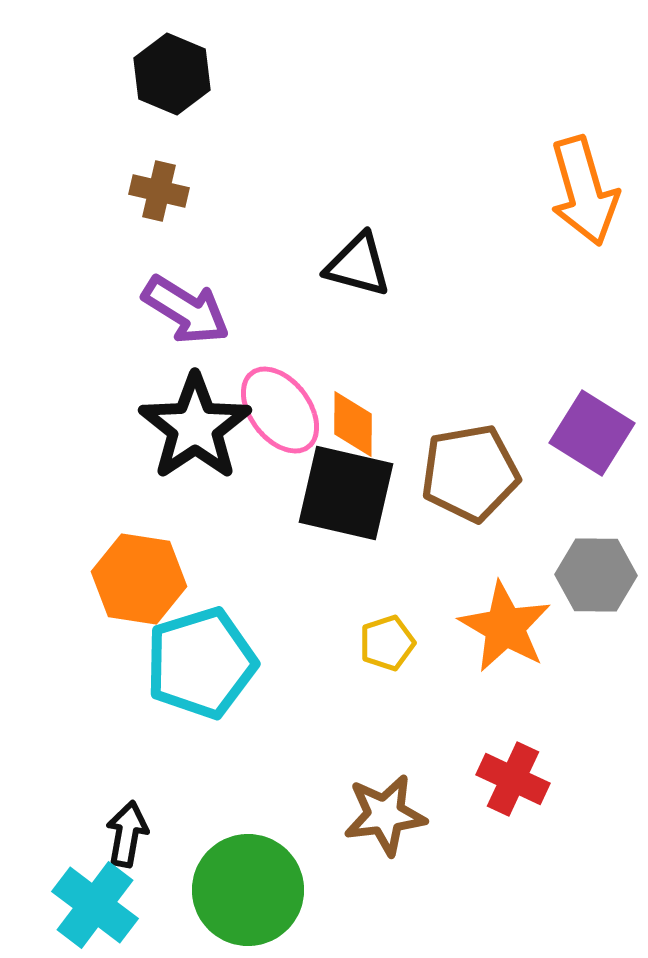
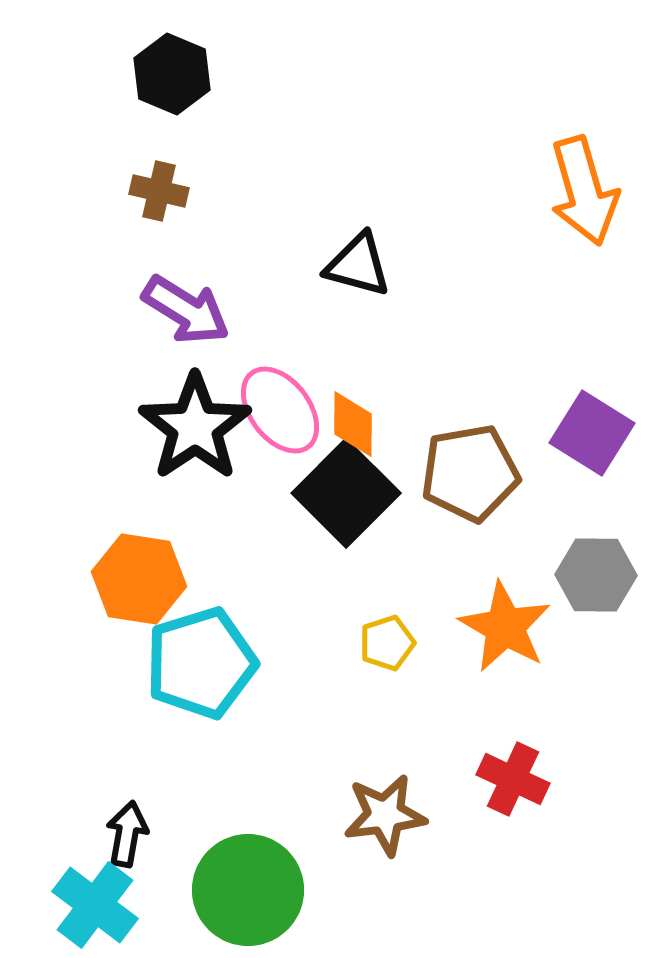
black square: rotated 32 degrees clockwise
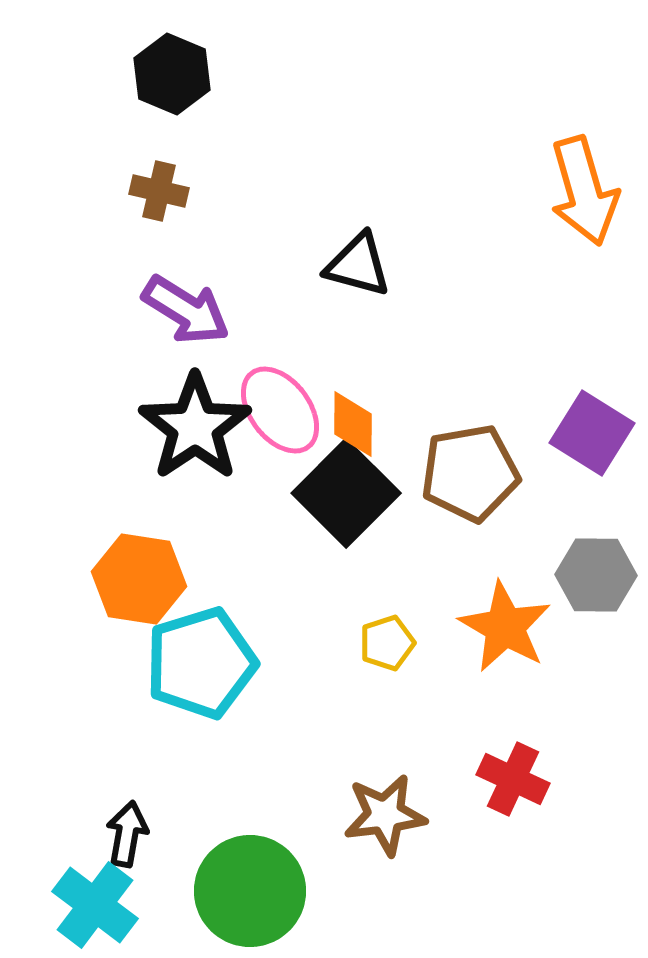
green circle: moved 2 px right, 1 px down
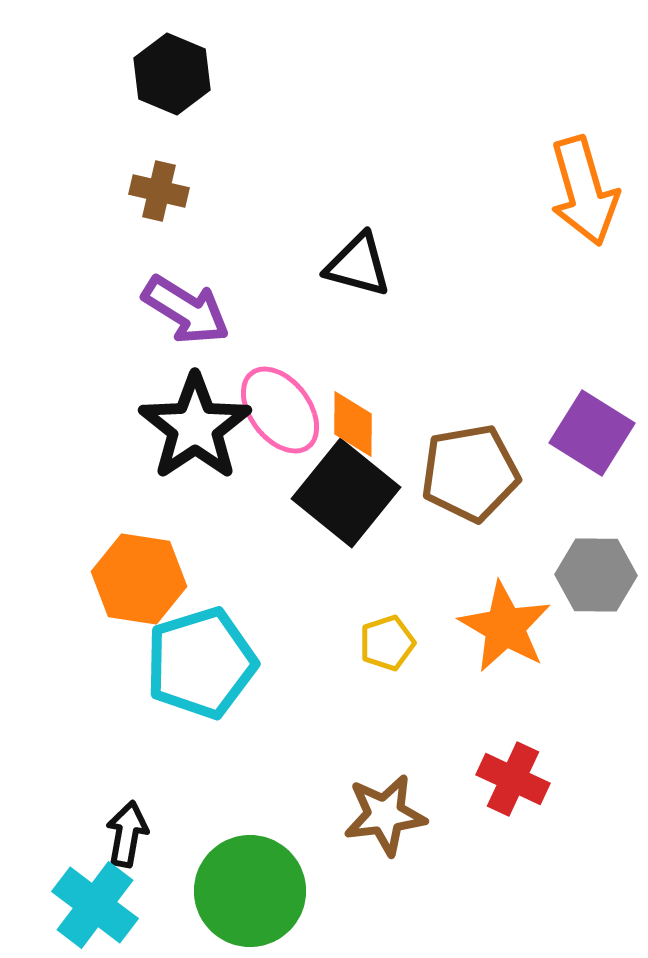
black square: rotated 6 degrees counterclockwise
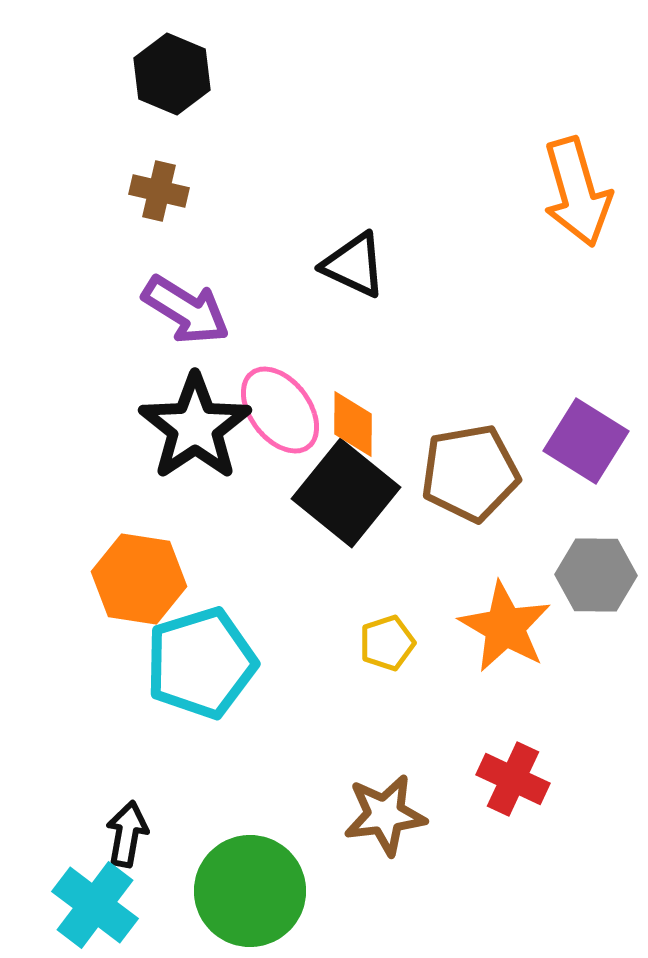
orange arrow: moved 7 px left, 1 px down
black triangle: moved 4 px left; rotated 10 degrees clockwise
purple square: moved 6 px left, 8 px down
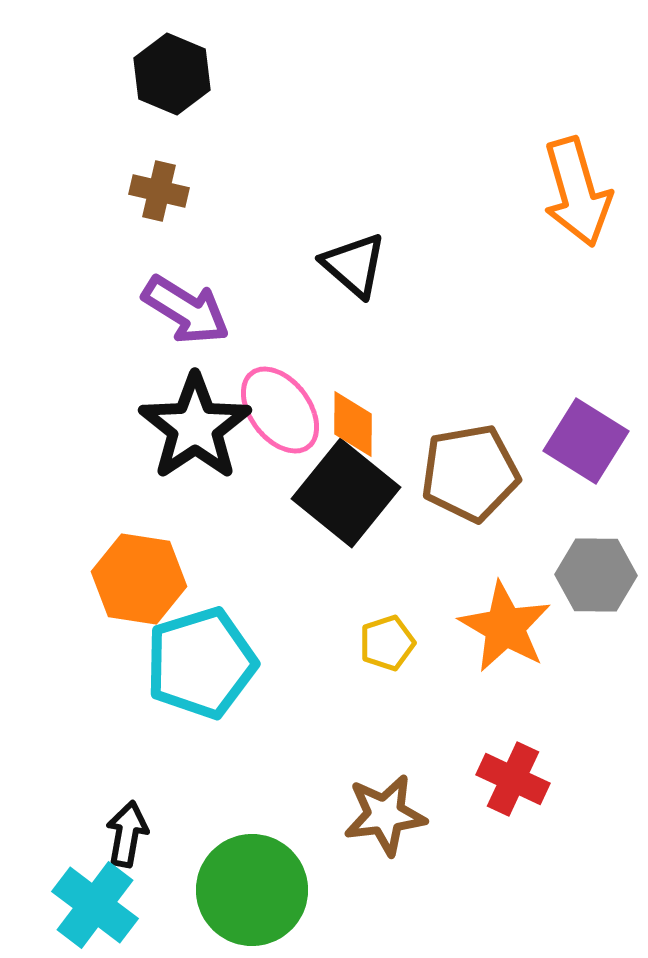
black triangle: rotated 16 degrees clockwise
green circle: moved 2 px right, 1 px up
